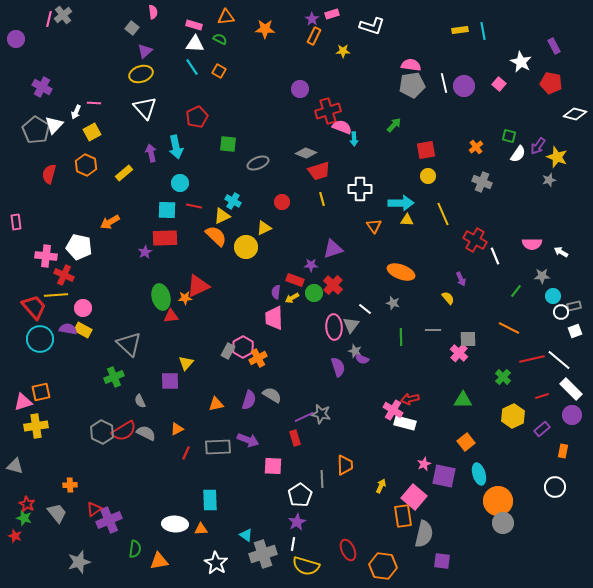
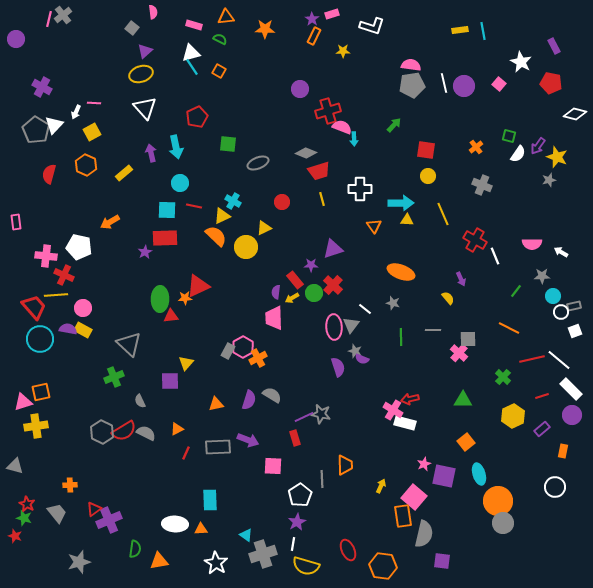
white triangle at (195, 44): moved 4 px left, 9 px down; rotated 18 degrees counterclockwise
red square at (426, 150): rotated 18 degrees clockwise
gray cross at (482, 182): moved 3 px down
red rectangle at (295, 280): rotated 30 degrees clockwise
green ellipse at (161, 297): moved 1 px left, 2 px down; rotated 15 degrees clockwise
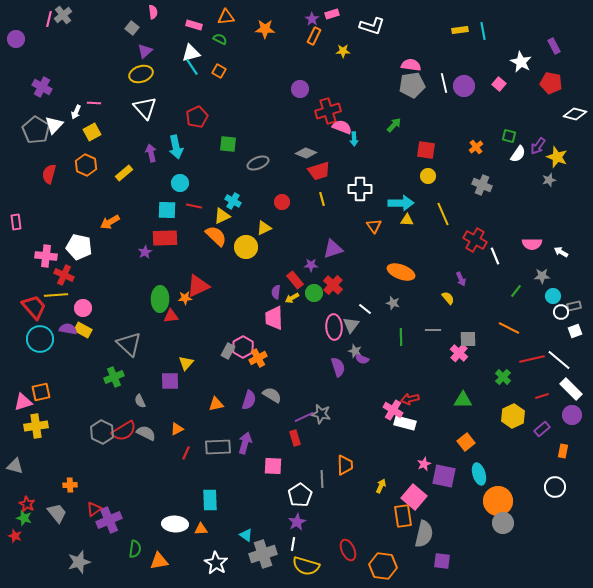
purple arrow at (248, 440): moved 3 px left, 3 px down; rotated 95 degrees counterclockwise
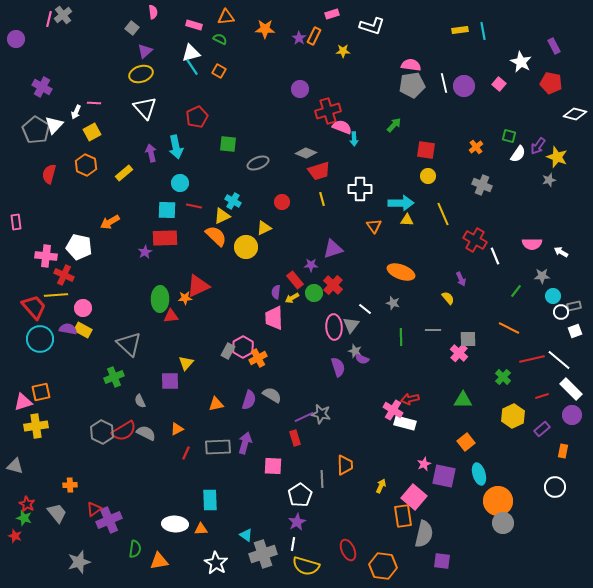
purple star at (312, 19): moved 13 px left, 19 px down
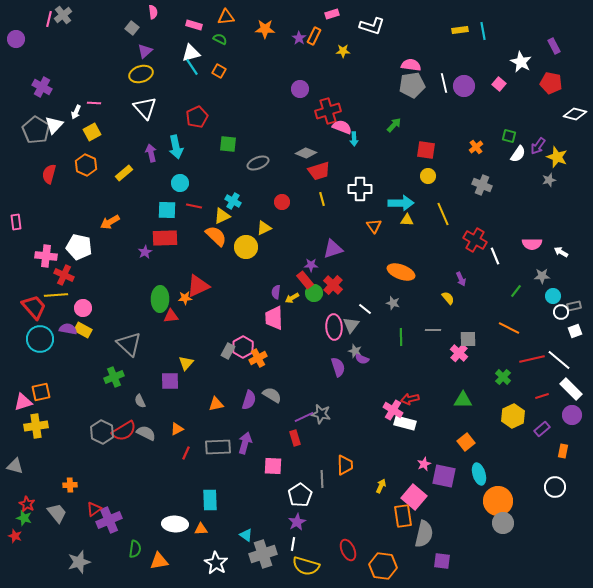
red rectangle at (295, 280): moved 10 px right
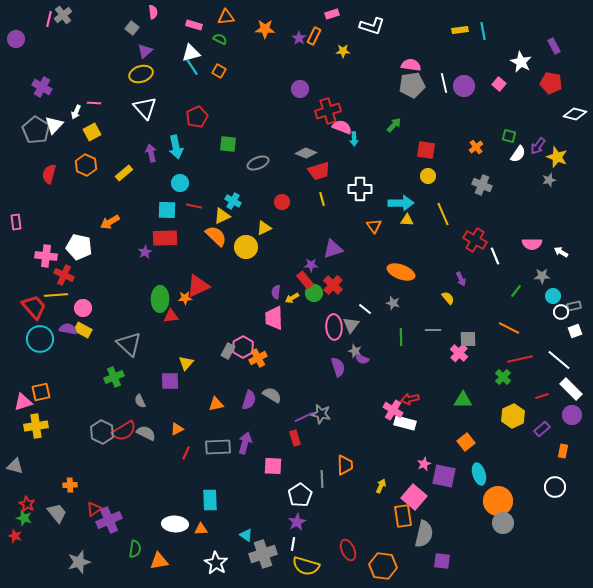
red line at (532, 359): moved 12 px left
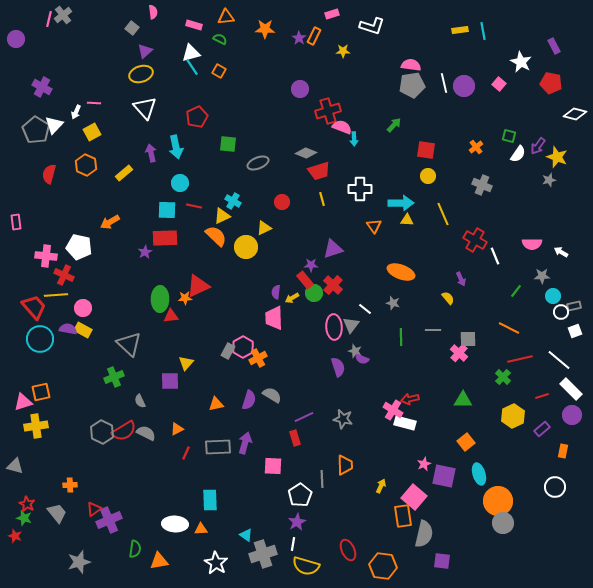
gray star at (321, 414): moved 22 px right, 5 px down
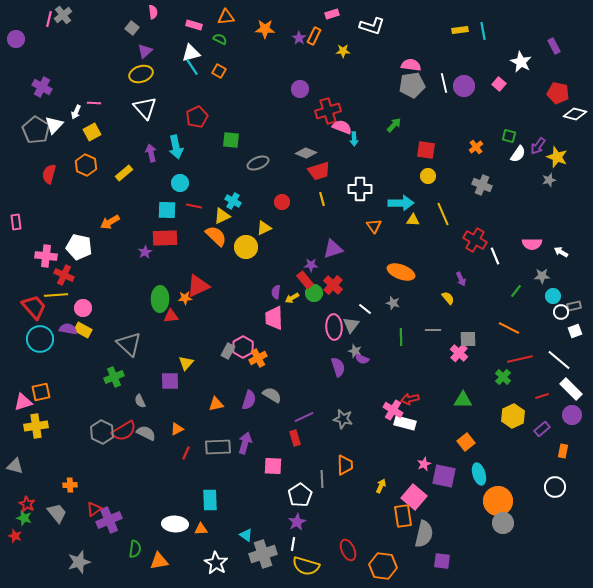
red pentagon at (551, 83): moved 7 px right, 10 px down
green square at (228, 144): moved 3 px right, 4 px up
yellow triangle at (407, 220): moved 6 px right
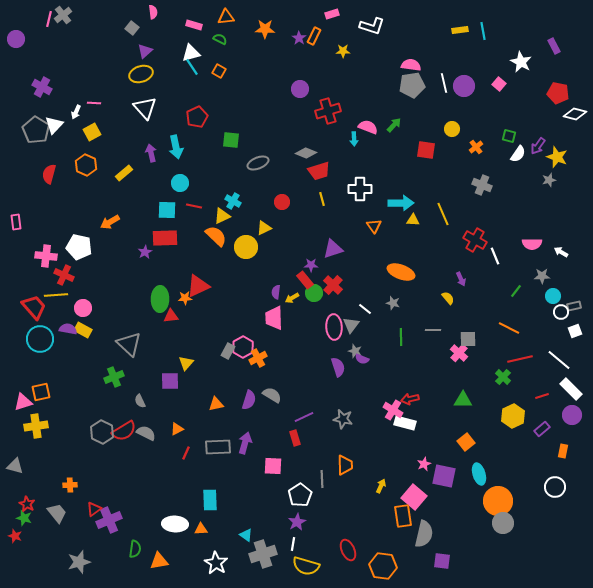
pink semicircle at (342, 127): moved 26 px right
yellow circle at (428, 176): moved 24 px right, 47 px up
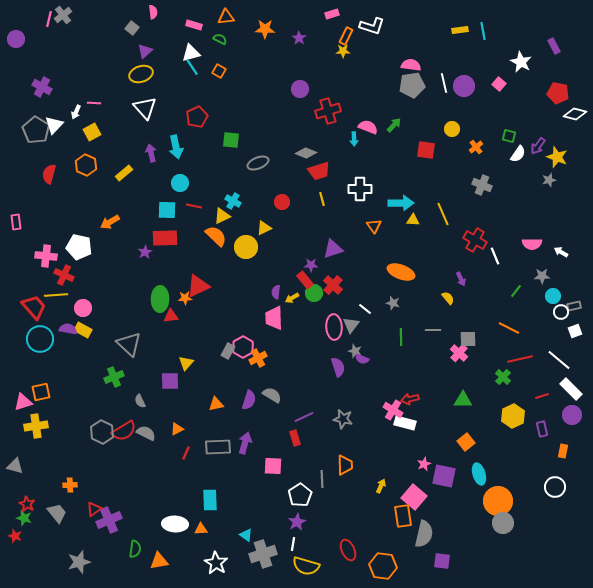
orange rectangle at (314, 36): moved 32 px right
purple rectangle at (542, 429): rotated 63 degrees counterclockwise
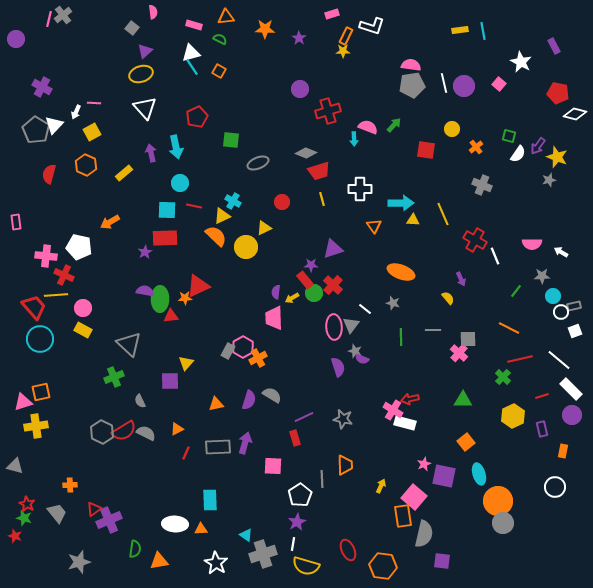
purple semicircle at (68, 329): moved 77 px right, 38 px up
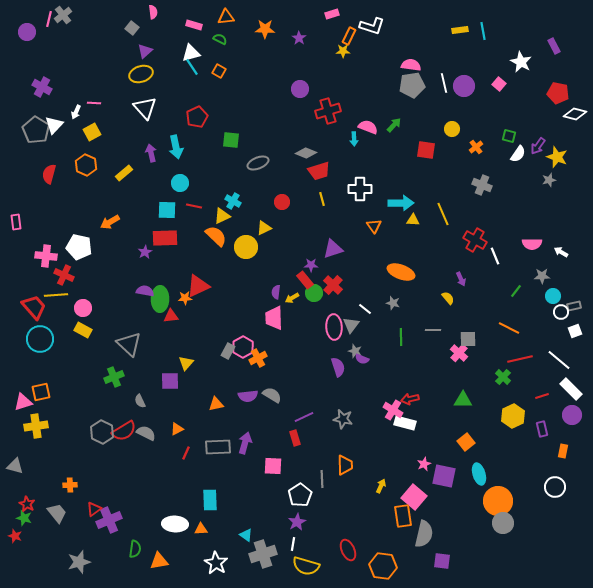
orange rectangle at (346, 36): moved 3 px right
purple circle at (16, 39): moved 11 px right, 7 px up
purple semicircle at (249, 400): moved 1 px left, 4 px up; rotated 66 degrees clockwise
